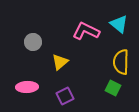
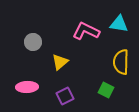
cyan triangle: rotated 30 degrees counterclockwise
green square: moved 7 px left, 2 px down
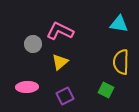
pink L-shape: moved 26 px left
gray circle: moved 2 px down
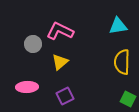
cyan triangle: moved 1 px left, 2 px down; rotated 18 degrees counterclockwise
yellow semicircle: moved 1 px right
green square: moved 22 px right, 9 px down
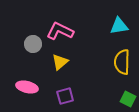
cyan triangle: moved 1 px right
pink ellipse: rotated 15 degrees clockwise
purple square: rotated 12 degrees clockwise
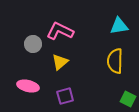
yellow semicircle: moved 7 px left, 1 px up
pink ellipse: moved 1 px right, 1 px up
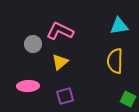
pink ellipse: rotated 15 degrees counterclockwise
